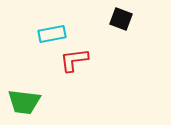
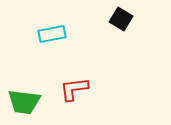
black square: rotated 10 degrees clockwise
red L-shape: moved 29 px down
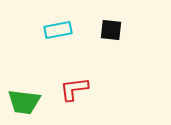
black square: moved 10 px left, 11 px down; rotated 25 degrees counterclockwise
cyan rectangle: moved 6 px right, 4 px up
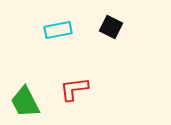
black square: moved 3 px up; rotated 20 degrees clockwise
green trapezoid: moved 1 px right; rotated 56 degrees clockwise
